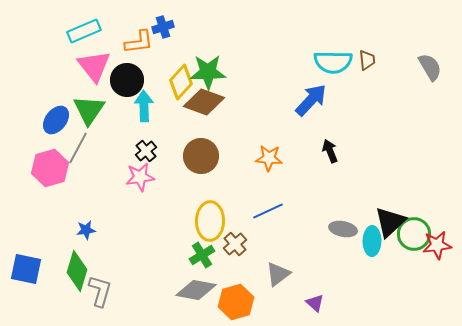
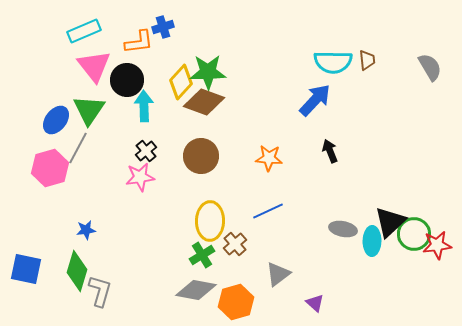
blue arrow: moved 4 px right
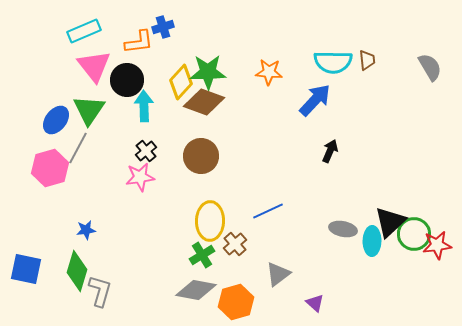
black arrow: rotated 45 degrees clockwise
orange star: moved 86 px up
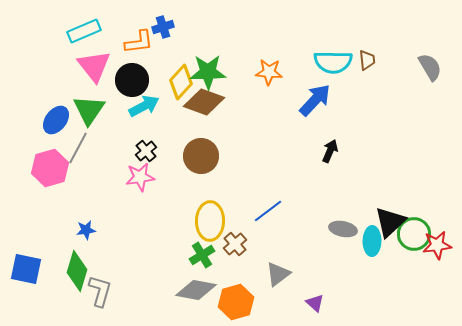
black circle: moved 5 px right
cyan arrow: rotated 64 degrees clockwise
blue line: rotated 12 degrees counterclockwise
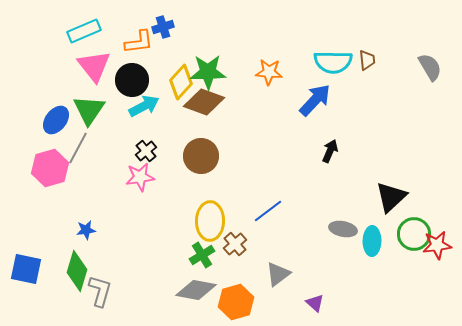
black triangle: moved 1 px right, 25 px up
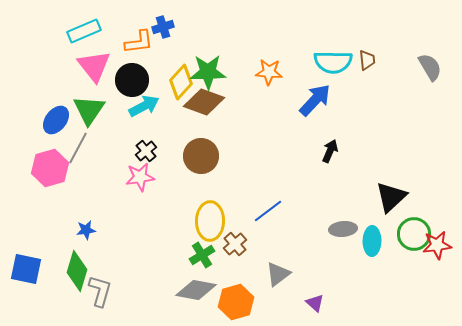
gray ellipse: rotated 16 degrees counterclockwise
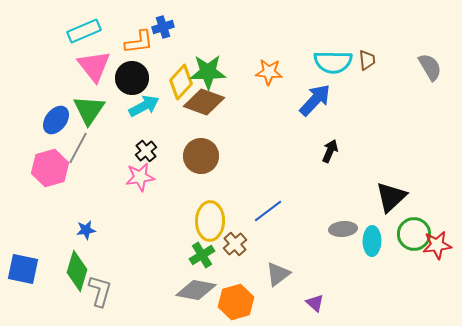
black circle: moved 2 px up
blue square: moved 3 px left
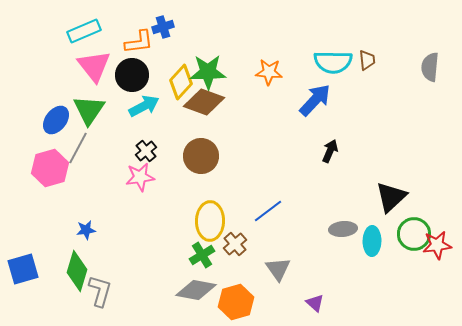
gray semicircle: rotated 144 degrees counterclockwise
black circle: moved 3 px up
blue square: rotated 28 degrees counterclockwise
gray triangle: moved 5 px up; rotated 28 degrees counterclockwise
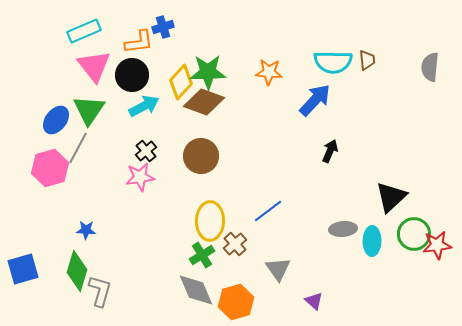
blue star: rotated 12 degrees clockwise
gray diamond: rotated 57 degrees clockwise
purple triangle: moved 1 px left, 2 px up
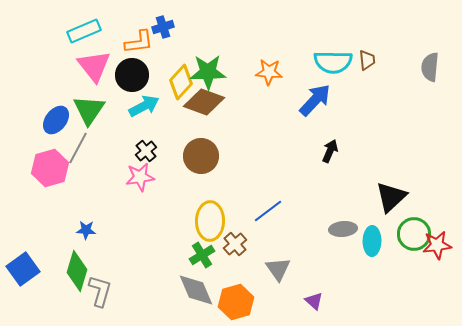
blue square: rotated 20 degrees counterclockwise
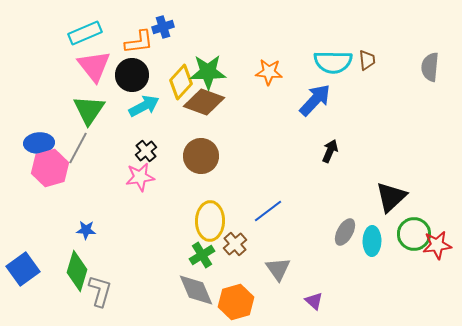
cyan rectangle: moved 1 px right, 2 px down
blue ellipse: moved 17 px left, 23 px down; rotated 48 degrees clockwise
gray ellipse: moved 2 px right, 3 px down; rotated 56 degrees counterclockwise
